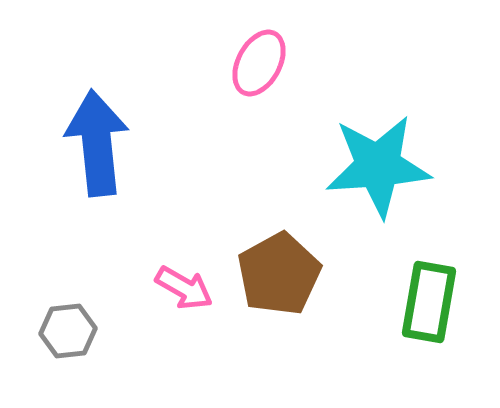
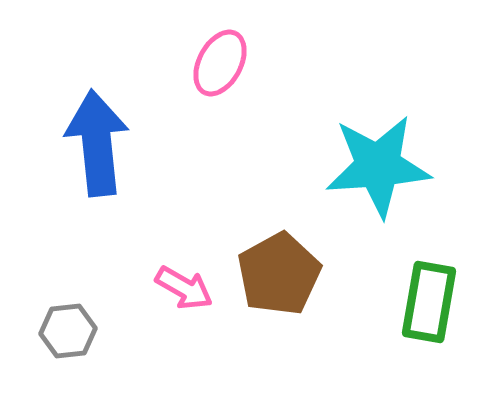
pink ellipse: moved 39 px left
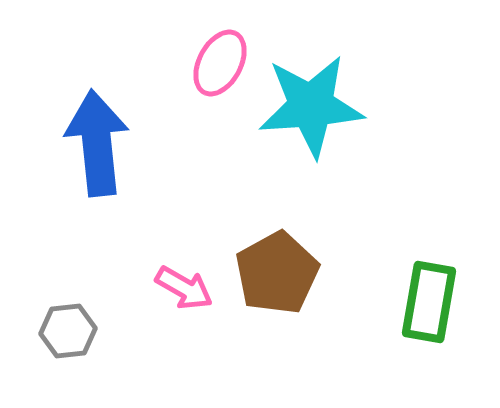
cyan star: moved 67 px left, 60 px up
brown pentagon: moved 2 px left, 1 px up
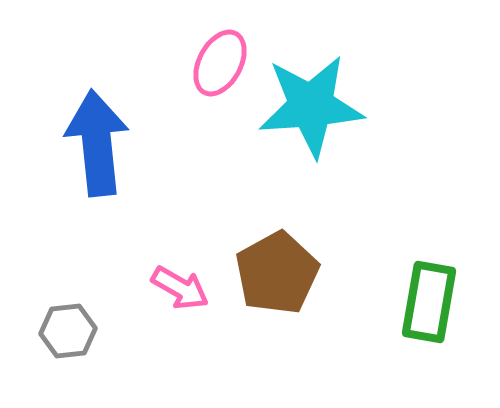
pink arrow: moved 4 px left
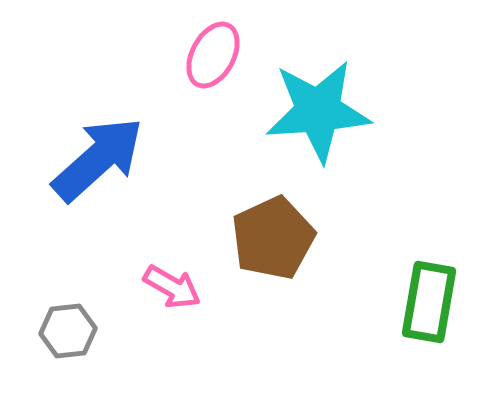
pink ellipse: moved 7 px left, 8 px up
cyan star: moved 7 px right, 5 px down
blue arrow: moved 1 px right, 16 px down; rotated 54 degrees clockwise
brown pentagon: moved 4 px left, 35 px up; rotated 4 degrees clockwise
pink arrow: moved 8 px left, 1 px up
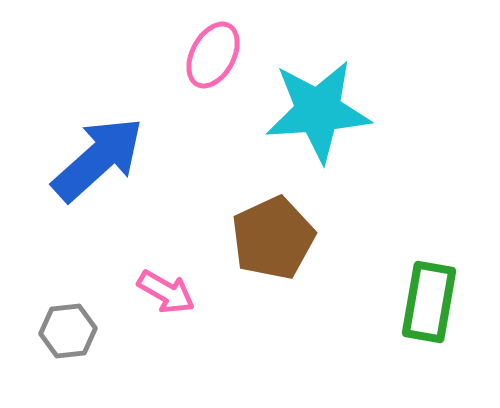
pink arrow: moved 6 px left, 5 px down
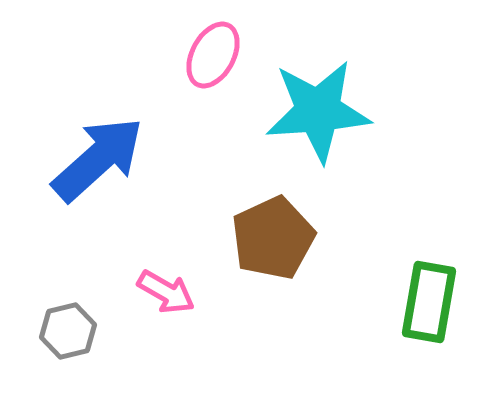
gray hexagon: rotated 8 degrees counterclockwise
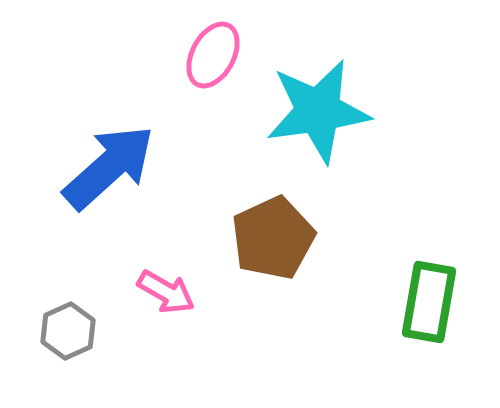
cyan star: rotated 4 degrees counterclockwise
blue arrow: moved 11 px right, 8 px down
gray hexagon: rotated 10 degrees counterclockwise
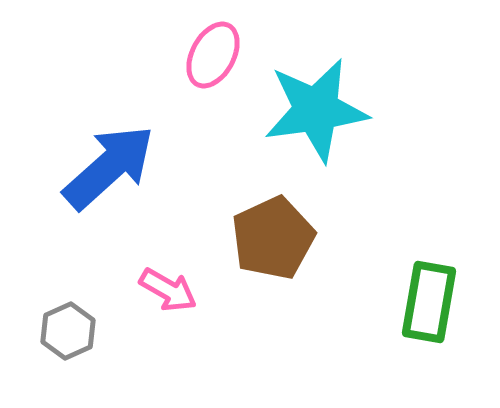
cyan star: moved 2 px left, 1 px up
pink arrow: moved 2 px right, 2 px up
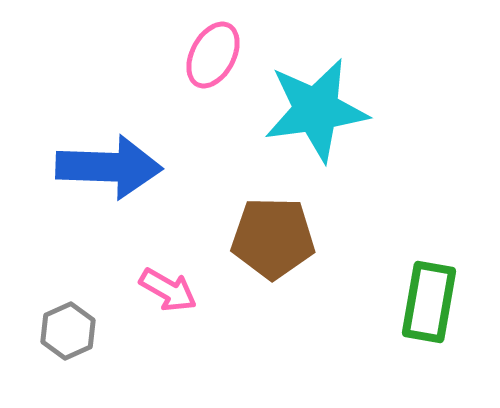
blue arrow: rotated 44 degrees clockwise
brown pentagon: rotated 26 degrees clockwise
